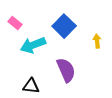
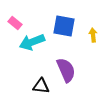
blue square: rotated 35 degrees counterclockwise
yellow arrow: moved 4 px left, 6 px up
cyan arrow: moved 1 px left, 3 px up
black triangle: moved 10 px right
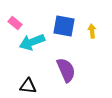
yellow arrow: moved 1 px left, 4 px up
black triangle: moved 13 px left
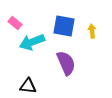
purple semicircle: moved 7 px up
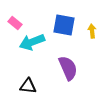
blue square: moved 1 px up
purple semicircle: moved 2 px right, 5 px down
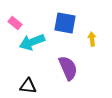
blue square: moved 1 px right, 2 px up
yellow arrow: moved 8 px down
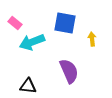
purple semicircle: moved 1 px right, 3 px down
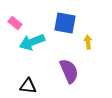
yellow arrow: moved 4 px left, 3 px down
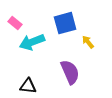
blue square: rotated 25 degrees counterclockwise
yellow arrow: rotated 32 degrees counterclockwise
purple semicircle: moved 1 px right, 1 px down
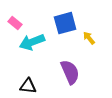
yellow arrow: moved 1 px right, 4 px up
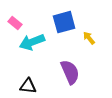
blue square: moved 1 px left, 1 px up
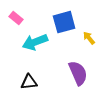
pink rectangle: moved 1 px right, 5 px up
cyan arrow: moved 3 px right
purple semicircle: moved 8 px right, 1 px down
black triangle: moved 1 px right, 4 px up; rotated 12 degrees counterclockwise
